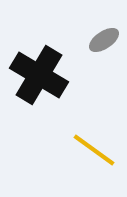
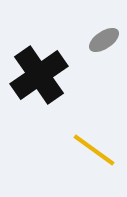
black cross: rotated 24 degrees clockwise
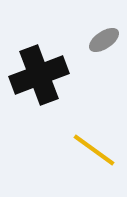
black cross: rotated 14 degrees clockwise
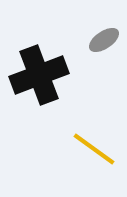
yellow line: moved 1 px up
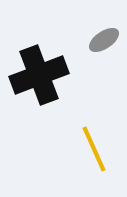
yellow line: rotated 30 degrees clockwise
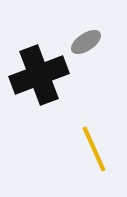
gray ellipse: moved 18 px left, 2 px down
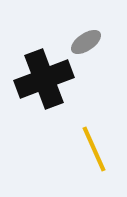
black cross: moved 5 px right, 4 px down
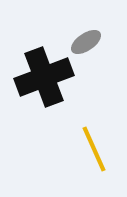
black cross: moved 2 px up
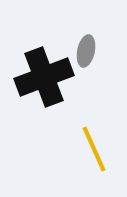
gray ellipse: moved 9 px down; rotated 44 degrees counterclockwise
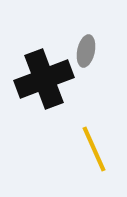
black cross: moved 2 px down
